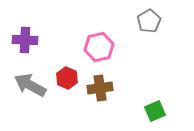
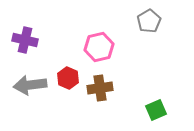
purple cross: rotated 10 degrees clockwise
red hexagon: moved 1 px right
gray arrow: rotated 36 degrees counterclockwise
green square: moved 1 px right, 1 px up
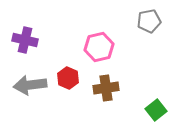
gray pentagon: rotated 20 degrees clockwise
brown cross: moved 6 px right
green square: rotated 15 degrees counterclockwise
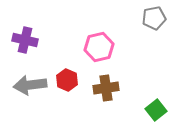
gray pentagon: moved 5 px right, 3 px up
red hexagon: moved 1 px left, 2 px down
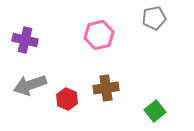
pink hexagon: moved 12 px up
red hexagon: moved 19 px down
gray arrow: rotated 12 degrees counterclockwise
green square: moved 1 px left, 1 px down
